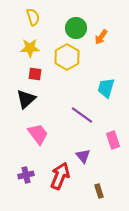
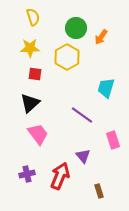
black triangle: moved 4 px right, 4 px down
purple cross: moved 1 px right, 1 px up
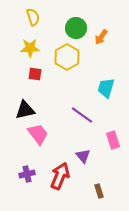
black triangle: moved 5 px left, 7 px down; rotated 30 degrees clockwise
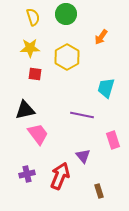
green circle: moved 10 px left, 14 px up
purple line: rotated 25 degrees counterclockwise
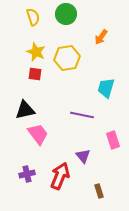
yellow star: moved 6 px right, 4 px down; rotated 24 degrees clockwise
yellow hexagon: moved 1 px down; rotated 20 degrees clockwise
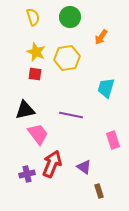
green circle: moved 4 px right, 3 px down
purple line: moved 11 px left
purple triangle: moved 1 px right, 11 px down; rotated 14 degrees counterclockwise
red arrow: moved 8 px left, 12 px up
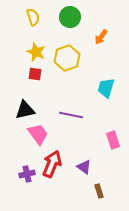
yellow hexagon: rotated 10 degrees counterclockwise
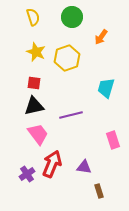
green circle: moved 2 px right
red square: moved 1 px left, 9 px down
black triangle: moved 9 px right, 4 px up
purple line: rotated 25 degrees counterclockwise
purple triangle: rotated 28 degrees counterclockwise
purple cross: rotated 21 degrees counterclockwise
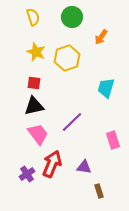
purple line: moved 1 px right, 7 px down; rotated 30 degrees counterclockwise
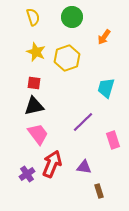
orange arrow: moved 3 px right
purple line: moved 11 px right
